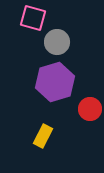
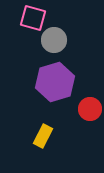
gray circle: moved 3 px left, 2 px up
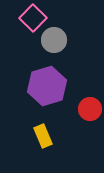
pink square: rotated 28 degrees clockwise
purple hexagon: moved 8 px left, 4 px down
yellow rectangle: rotated 50 degrees counterclockwise
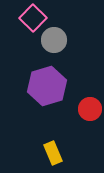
yellow rectangle: moved 10 px right, 17 px down
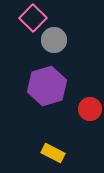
yellow rectangle: rotated 40 degrees counterclockwise
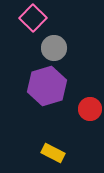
gray circle: moved 8 px down
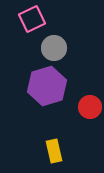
pink square: moved 1 px left, 1 px down; rotated 20 degrees clockwise
red circle: moved 2 px up
yellow rectangle: moved 1 px right, 2 px up; rotated 50 degrees clockwise
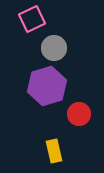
red circle: moved 11 px left, 7 px down
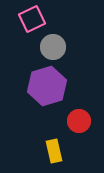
gray circle: moved 1 px left, 1 px up
red circle: moved 7 px down
